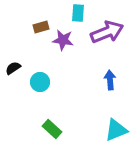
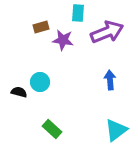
black semicircle: moved 6 px right, 24 px down; rotated 49 degrees clockwise
cyan triangle: rotated 15 degrees counterclockwise
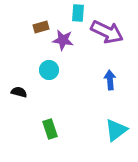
purple arrow: rotated 48 degrees clockwise
cyan circle: moved 9 px right, 12 px up
green rectangle: moved 2 px left; rotated 30 degrees clockwise
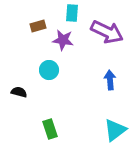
cyan rectangle: moved 6 px left
brown rectangle: moved 3 px left, 1 px up
cyan triangle: moved 1 px left
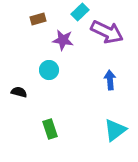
cyan rectangle: moved 8 px right, 1 px up; rotated 42 degrees clockwise
brown rectangle: moved 7 px up
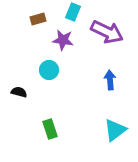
cyan rectangle: moved 7 px left; rotated 24 degrees counterclockwise
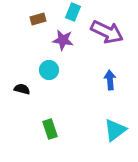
black semicircle: moved 3 px right, 3 px up
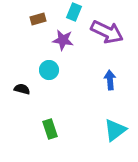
cyan rectangle: moved 1 px right
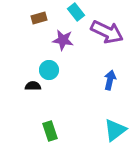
cyan rectangle: moved 2 px right; rotated 60 degrees counterclockwise
brown rectangle: moved 1 px right, 1 px up
blue arrow: rotated 18 degrees clockwise
black semicircle: moved 11 px right, 3 px up; rotated 14 degrees counterclockwise
green rectangle: moved 2 px down
